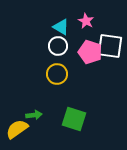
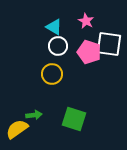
cyan triangle: moved 7 px left
white square: moved 1 px left, 2 px up
pink pentagon: moved 1 px left
yellow circle: moved 5 px left
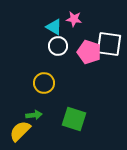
pink star: moved 12 px left, 2 px up; rotated 21 degrees counterclockwise
yellow circle: moved 8 px left, 9 px down
yellow semicircle: moved 3 px right, 2 px down; rotated 10 degrees counterclockwise
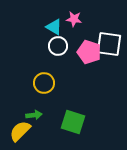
green square: moved 1 px left, 3 px down
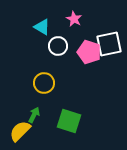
pink star: rotated 21 degrees clockwise
cyan triangle: moved 12 px left
white square: rotated 20 degrees counterclockwise
green arrow: rotated 56 degrees counterclockwise
green square: moved 4 px left, 1 px up
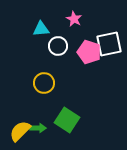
cyan triangle: moved 1 px left, 2 px down; rotated 36 degrees counterclockwise
green arrow: moved 4 px right, 13 px down; rotated 63 degrees clockwise
green square: moved 2 px left, 1 px up; rotated 15 degrees clockwise
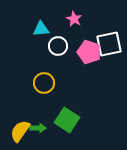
yellow semicircle: rotated 10 degrees counterclockwise
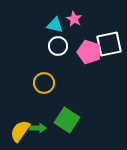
cyan triangle: moved 14 px right, 4 px up; rotated 18 degrees clockwise
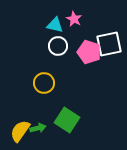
green arrow: rotated 14 degrees counterclockwise
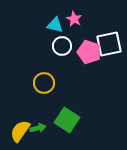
white circle: moved 4 px right
